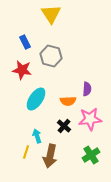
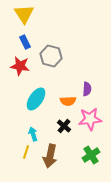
yellow triangle: moved 27 px left
red star: moved 2 px left, 4 px up
cyan arrow: moved 4 px left, 2 px up
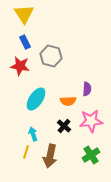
pink star: moved 1 px right, 2 px down
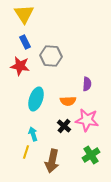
gray hexagon: rotated 10 degrees counterclockwise
purple semicircle: moved 5 px up
cyan ellipse: rotated 15 degrees counterclockwise
pink star: moved 4 px left, 1 px up; rotated 15 degrees clockwise
brown arrow: moved 2 px right, 5 px down
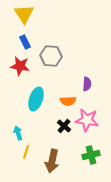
cyan arrow: moved 15 px left, 1 px up
green cross: rotated 18 degrees clockwise
